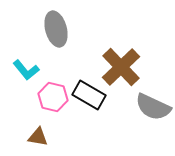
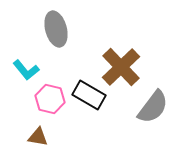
pink hexagon: moved 3 px left, 2 px down
gray semicircle: rotated 78 degrees counterclockwise
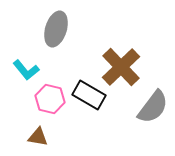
gray ellipse: rotated 32 degrees clockwise
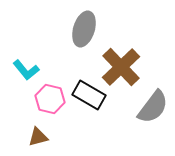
gray ellipse: moved 28 px right
brown triangle: rotated 25 degrees counterclockwise
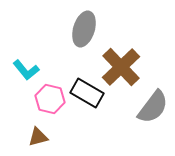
black rectangle: moved 2 px left, 2 px up
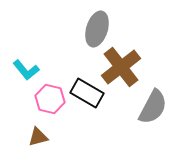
gray ellipse: moved 13 px right
brown cross: rotated 6 degrees clockwise
gray semicircle: rotated 9 degrees counterclockwise
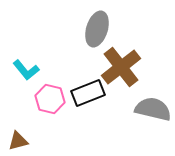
black rectangle: moved 1 px right; rotated 52 degrees counterclockwise
gray semicircle: moved 2 px down; rotated 105 degrees counterclockwise
brown triangle: moved 20 px left, 4 px down
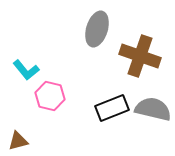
brown cross: moved 19 px right, 11 px up; rotated 33 degrees counterclockwise
black rectangle: moved 24 px right, 15 px down
pink hexagon: moved 3 px up
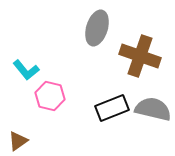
gray ellipse: moved 1 px up
brown triangle: rotated 20 degrees counterclockwise
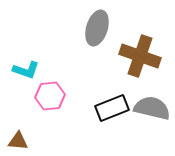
cyan L-shape: rotated 32 degrees counterclockwise
pink hexagon: rotated 20 degrees counterclockwise
gray semicircle: moved 1 px left, 1 px up
brown triangle: rotated 40 degrees clockwise
